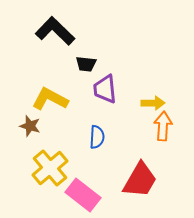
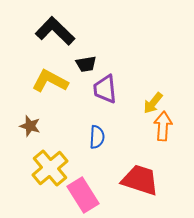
black trapezoid: rotated 15 degrees counterclockwise
yellow L-shape: moved 18 px up
yellow arrow: rotated 130 degrees clockwise
red trapezoid: rotated 102 degrees counterclockwise
pink rectangle: rotated 20 degrees clockwise
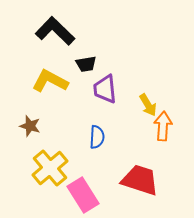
yellow arrow: moved 5 px left, 2 px down; rotated 70 degrees counterclockwise
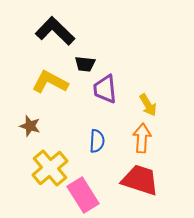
black trapezoid: moved 1 px left; rotated 15 degrees clockwise
yellow L-shape: moved 1 px down
orange arrow: moved 21 px left, 12 px down
blue semicircle: moved 4 px down
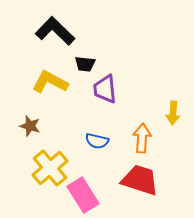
yellow arrow: moved 25 px right, 8 px down; rotated 35 degrees clockwise
blue semicircle: rotated 100 degrees clockwise
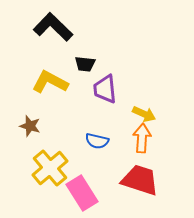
black L-shape: moved 2 px left, 4 px up
yellow arrow: moved 29 px left, 1 px down; rotated 70 degrees counterclockwise
pink rectangle: moved 1 px left, 2 px up
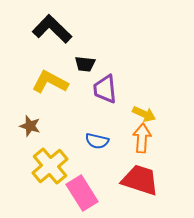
black L-shape: moved 1 px left, 2 px down
yellow cross: moved 2 px up
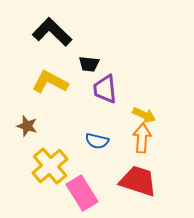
black L-shape: moved 3 px down
black trapezoid: moved 4 px right
yellow arrow: moved 1 px down
brown star: moved 3 px left
red trapezoid: moved 2 px left, 1 px down
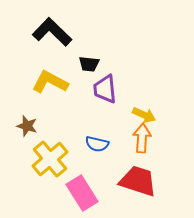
blue semicircle: moved 3 px down
yellow cross: moved 7 px up
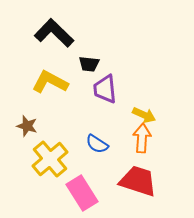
black L-shape: moved 2 px right, 1 px down
blue semicircle: rotated 20 degrees clockwise
